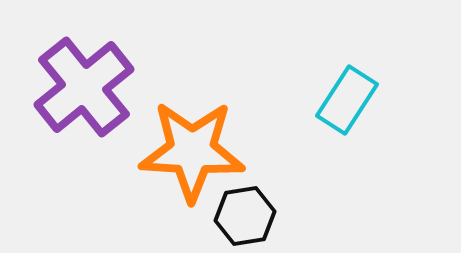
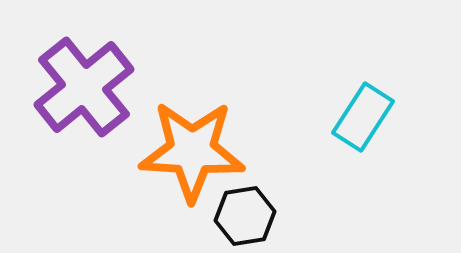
cyan rectangle: moved 16 px right, 17 px down
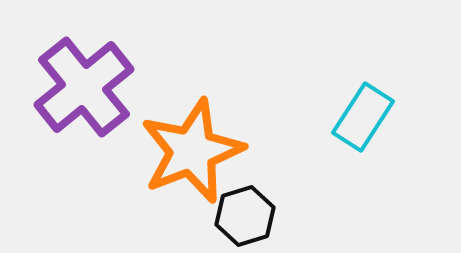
orange star: rotated 24 degrees counterclockwise
black hexagon: rotated 8 degrees counterclockwise
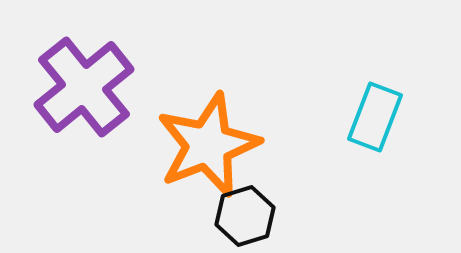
cyan rectangle: moved 12 px right; rotated 12 degrees counterclockwise
orange star: moved 16 px right, 6 px up
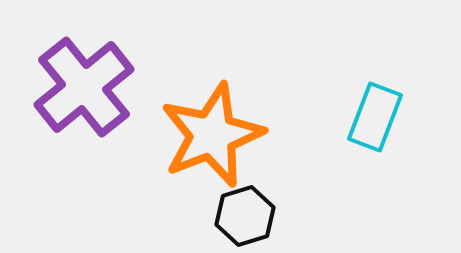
orange star: moved 4 px right, 10 px up
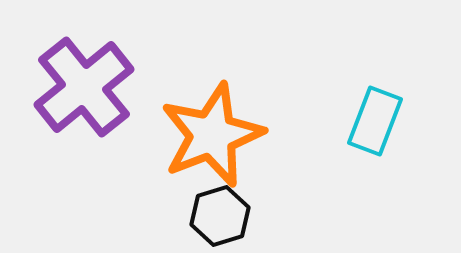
cyan rectangle: moved 4 px down
black hexagon: moved 25 px left
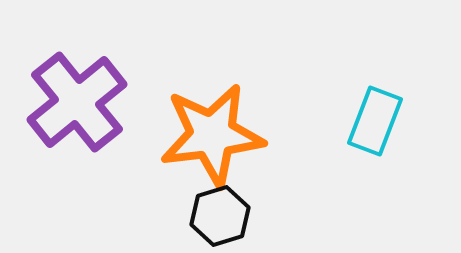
purple cross: moved 7 px left, 15 px down
orange star: rotated 14 degrees clockwise
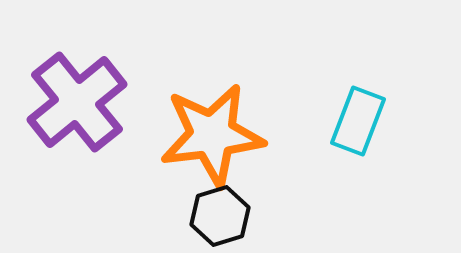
cyan rectangle: moved 17 px left
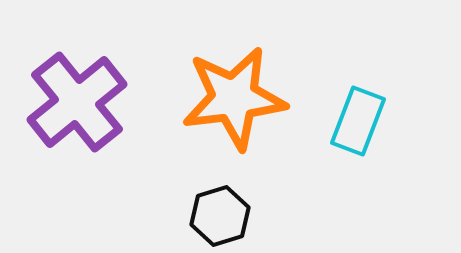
orange star: moved 22 px right, 37 px up
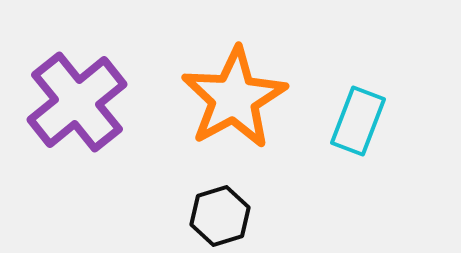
orange star: rotated 22 degrees counterclockwise
